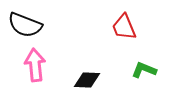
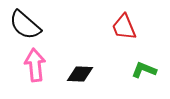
black semicircle: rotated 20 degrees clockwise
black diamond: moved 7 px left, 6 px up
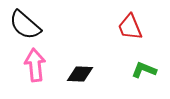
red trapezoid: moved 6 px right
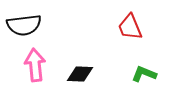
black semicircle: moved 1 px left; rotated 48 degrees counterclockwise
green L-shape: moved 4 px down
